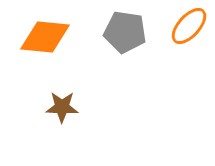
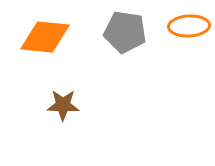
orange ellipse: rotated 45 degrees clockwise
brown star: moved 1 px right, 2 px up
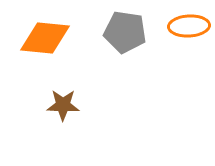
orange diamond: moved 1 px down
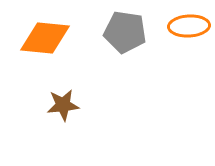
brown star: rotated 8 degrees counterclockwise
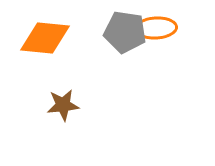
orange ellipse: moved 33 px left, 2 px down
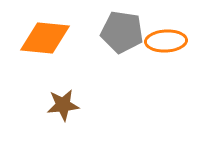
orange ellipse: moved 10 px right, 13 px down
gray pentagon: moved 3 px left
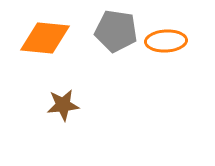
gray pentagon: moved 6 px left, 1 px up
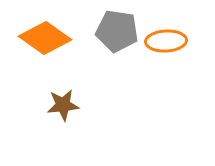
gray pentagon: moved 1 px right
orange diamond: rotated 30 degrees clockwise
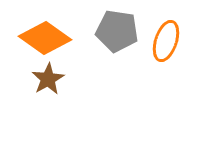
orange ellipse: rotated 69 degrees counterclockwise
brown star: moved 15 px left, 26 px up; rotated 24 degrees counterclockwise
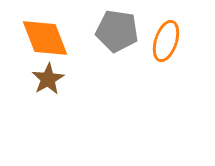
orange diamond: rotated 33 degrees clockwise
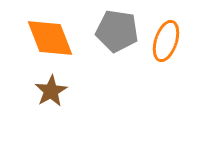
orange diamond: moved 5 px right
brown star: moved 3 px right, 12 px down
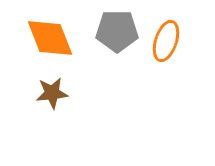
gray pentagon: rotated 9 degrees counterclockwise
brown star: moved 1 px right, 2 px down; rotated 24 degrees clockwise
